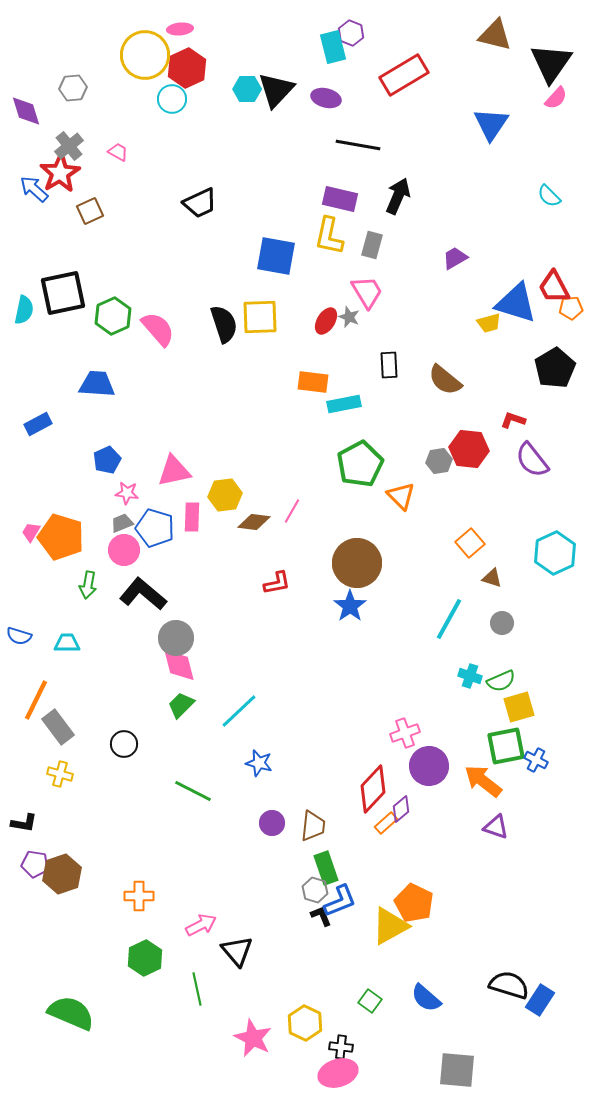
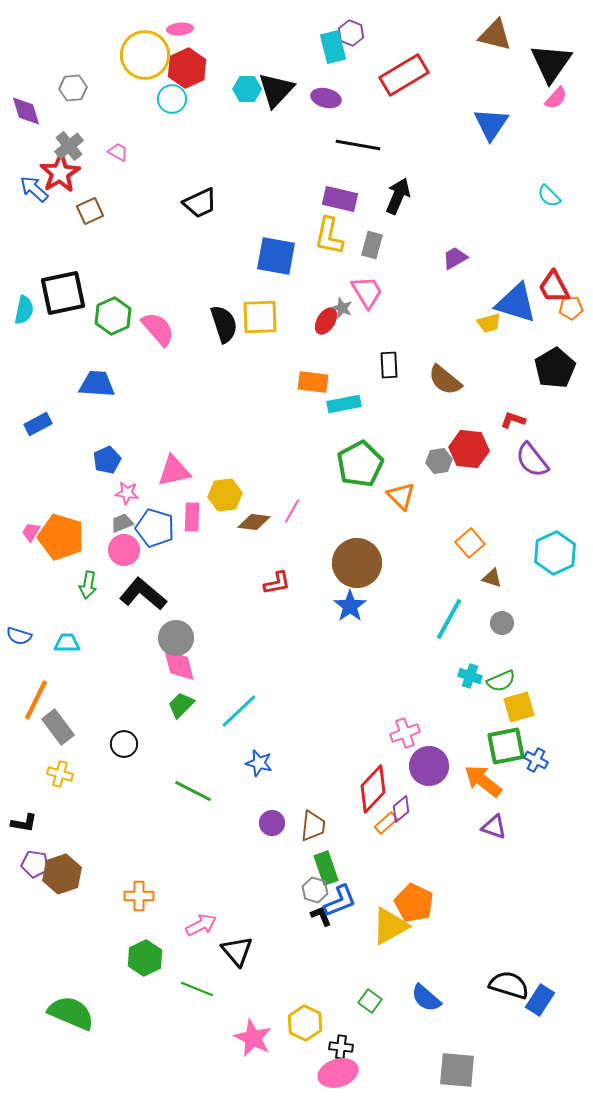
gray star at (349, 317): moved 7 px left, 9 px up
purple triangle at (496, 827): moved 2 px left
green line at (197, 989): rotated 56 degrees counterclockwise
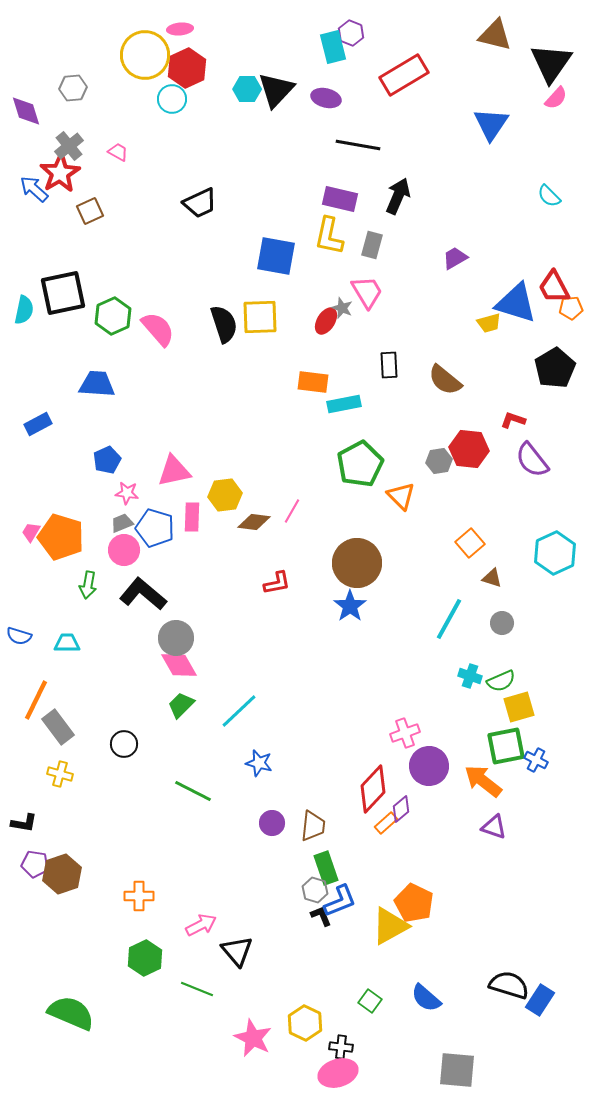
pink diamond at (179, 665): rotated 15 degrees counterclockwise
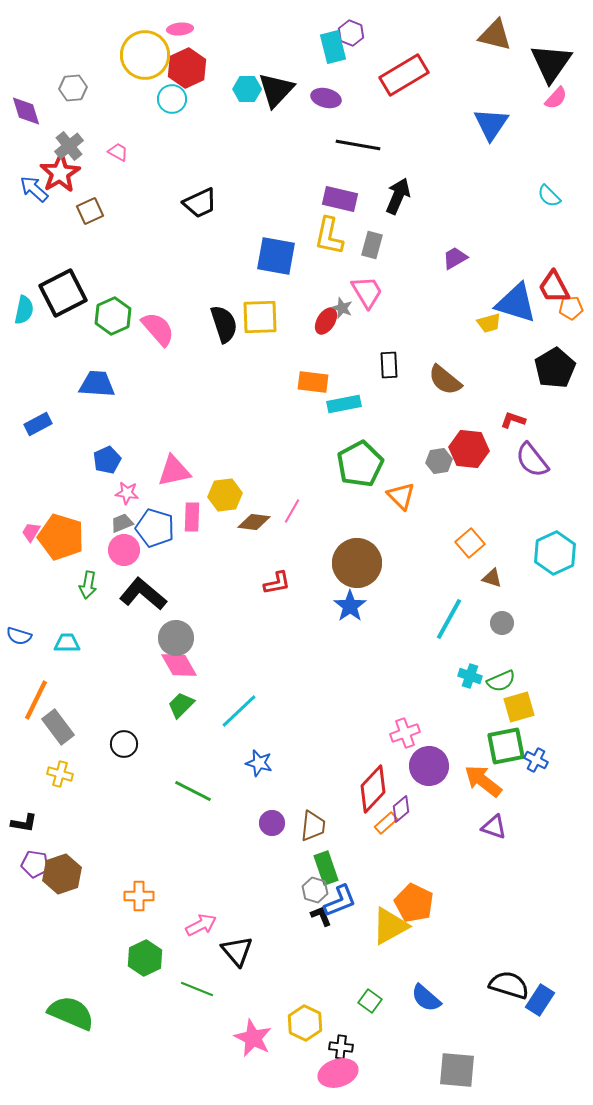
black square at (63, 293): rotated 15 degrees counterclockwise
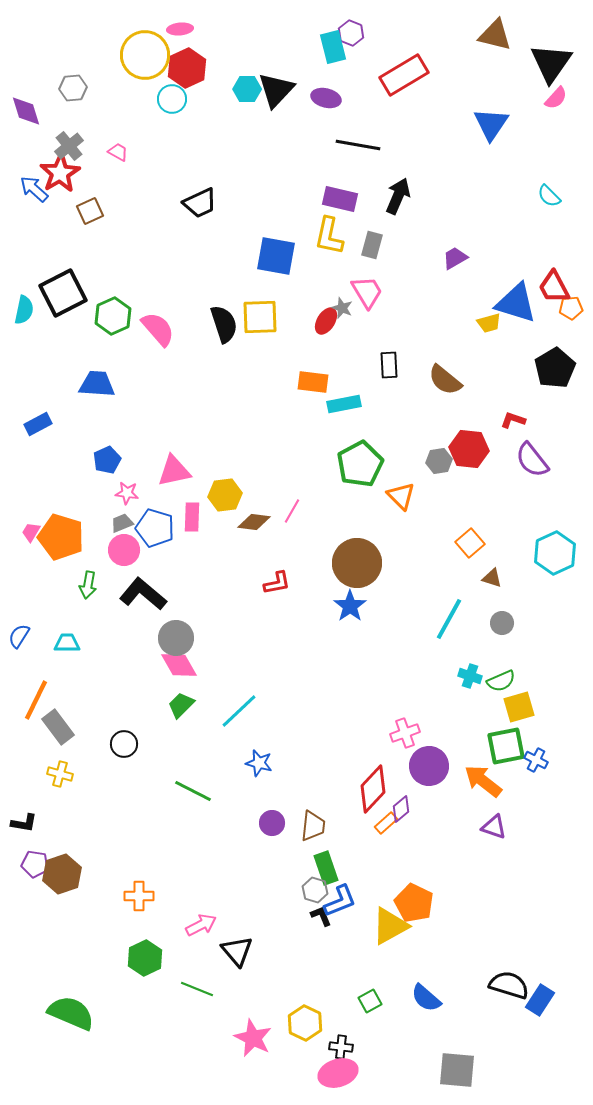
blue semicircle at (19, 636): rotated 105 degrees clockwise
green square at (370, 1001): rotated 25 degrees clockwise
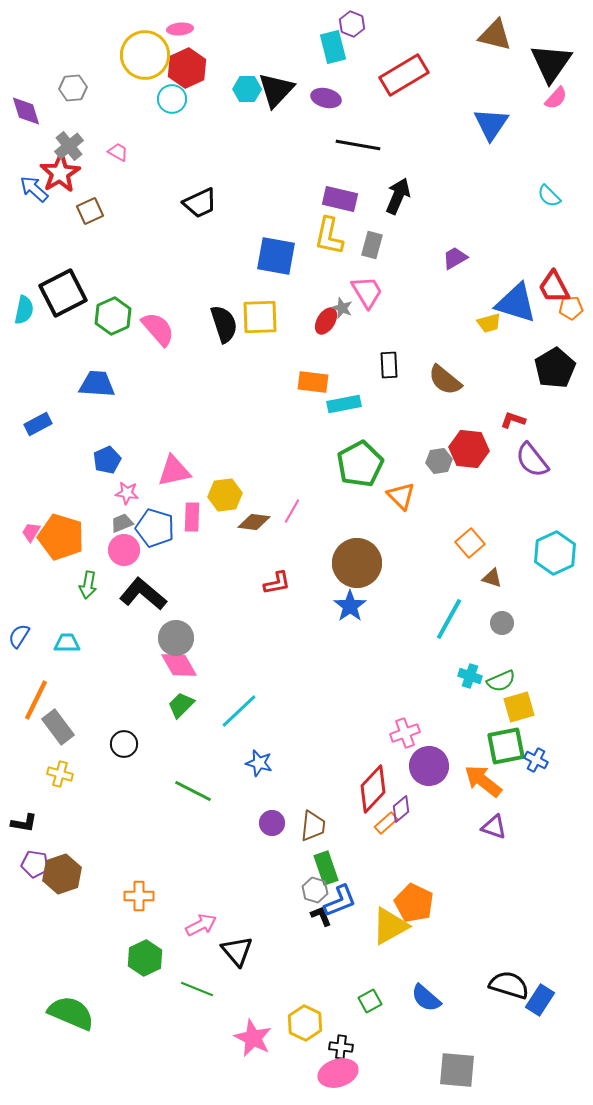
purple hexagon at (351, 33): moved 1 px right, 9 px up
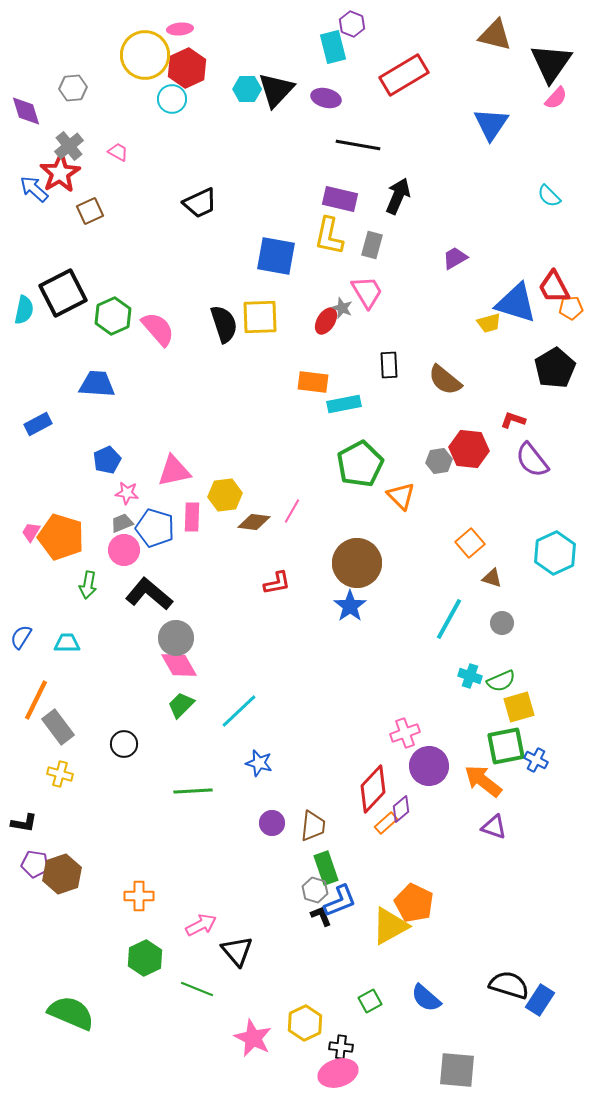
black L-shape at (143, 594): moved 6 px right
blue semicircle at (19, 636): moved 2 px right, 1 px down
green line at (193, 791): rotated 30 degrees counterclockwise
yellow hexagon at (305, 1023): rotated 8 degrees clockwise
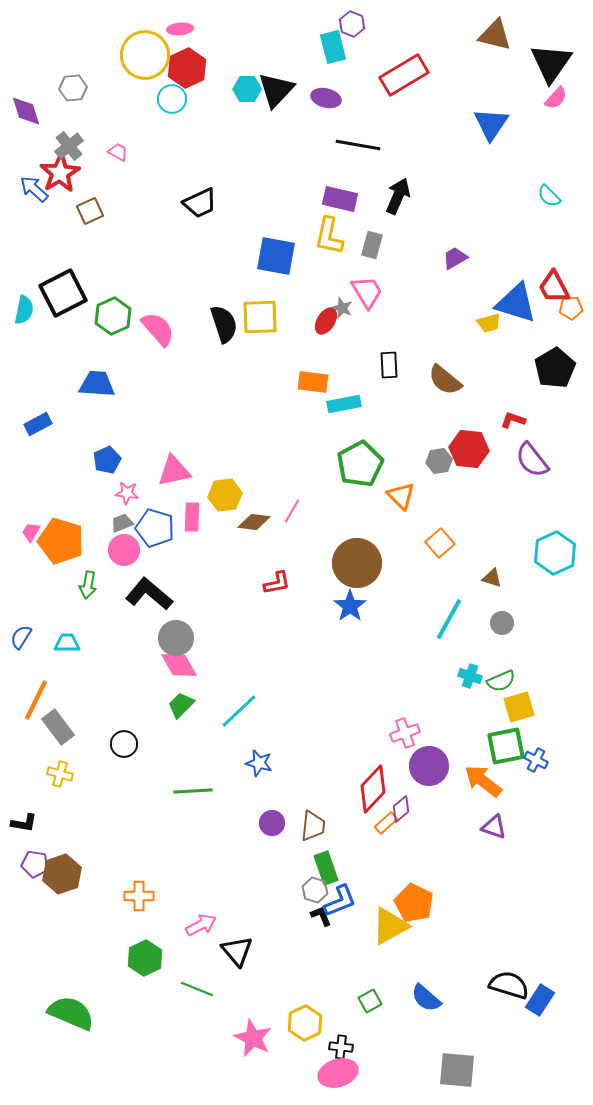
orange pentagon at (61, 537): moved 4 px down
orange square at (470, 543): moved 30 px left
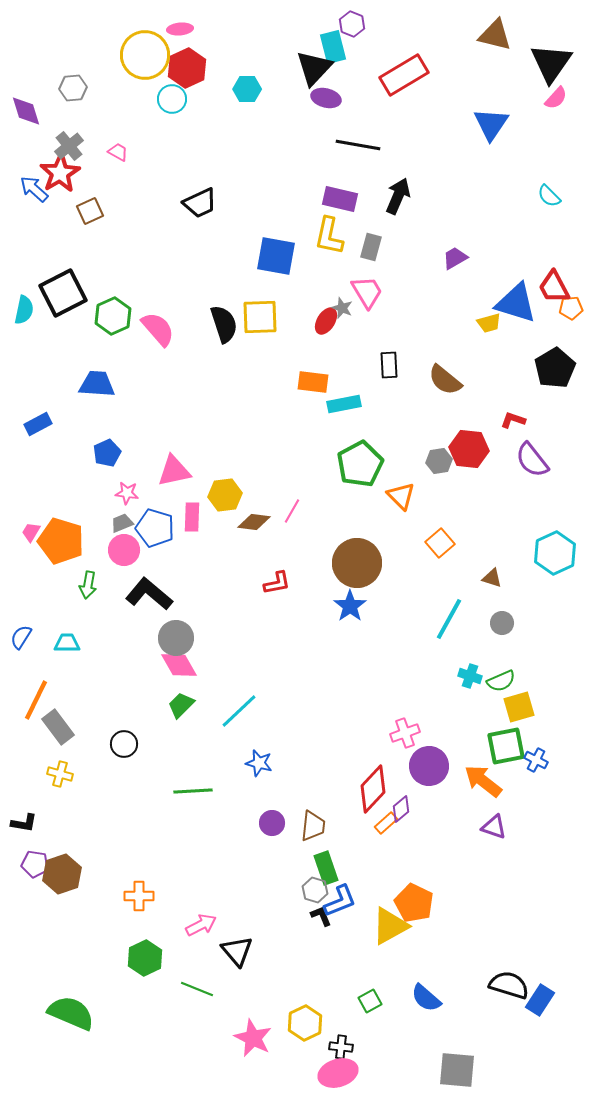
black triangle at (276, 90): moved 38 px right, 22 px up
gray rectangle at (372, 245): moved 1 px left, 2 px down
blue pentagon at (107, 460): moved 7 px up
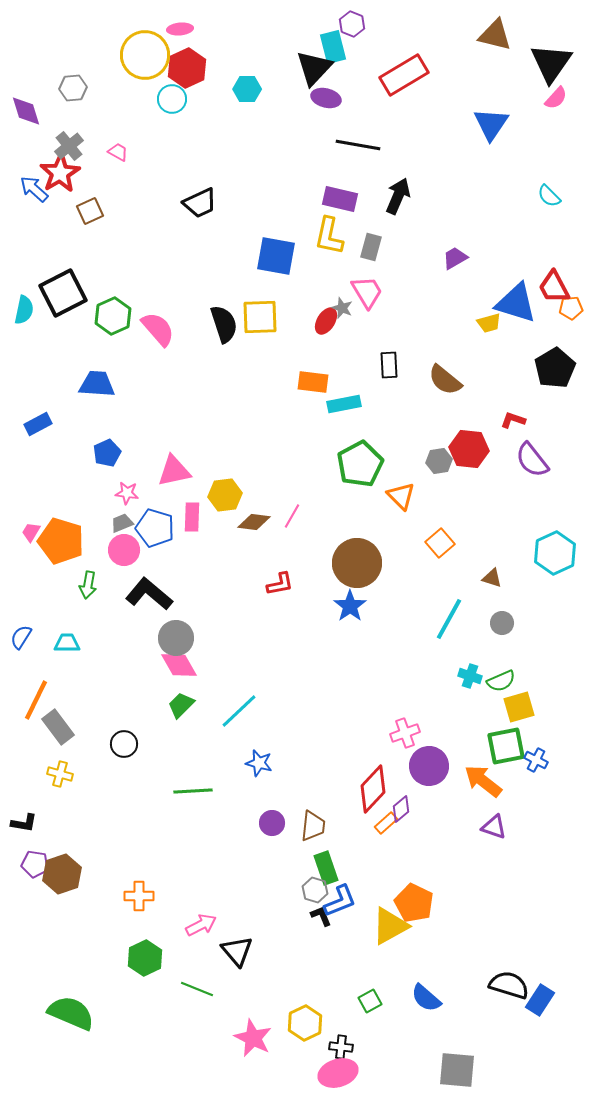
pink line at (292, 511): moved 5 px down
red L-shape at (277, 583): moved 3 px right, 1 px down
